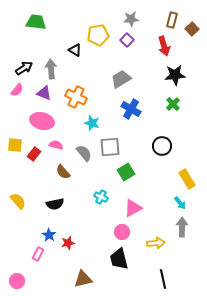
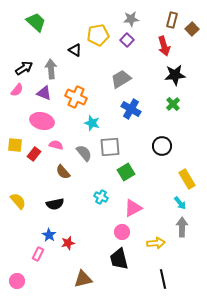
green trapezoid at (36, 22): rotated 35 degrees clockwise
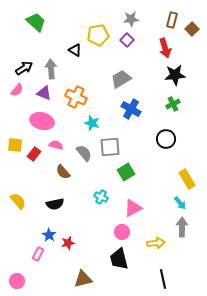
red arrow at (164, 46): moved 1 px right, 2 px down
green cross at (173, 104): rotated 16 degrees clockwise
black circle at (162, 146): moved 4 px right, 7 px up
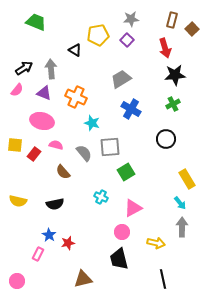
green trapezoid at (36, 22): rotated 20 degrees counterclockwise
yellow semicircle at (18, 201): rotated 144 degrees clockwise
yellow arrow at (156, 243): rotated 18 degrees clockwise
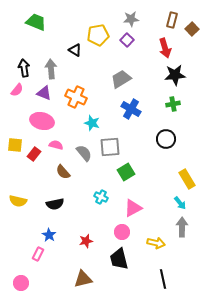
black arrow at (24, 68): rotated 66 degrees counterclockwise
green cross at (173, 104): rotated 16 degrees clockwise
red star at (68, 243): moved 18 px right, 2 px up
pink circle at (17, 281): moved 4 px right, 2 px down
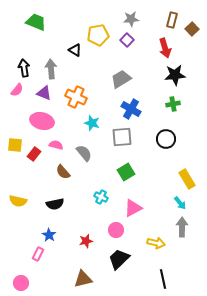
gray square at (110, 147): moved 12 px right, 10 px up
pink circle at (122, 232): moved 6 px left, 2 px up
black trapezoid at (119, 259): rotated 60 degrees clockwise
